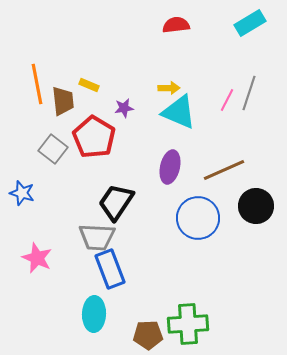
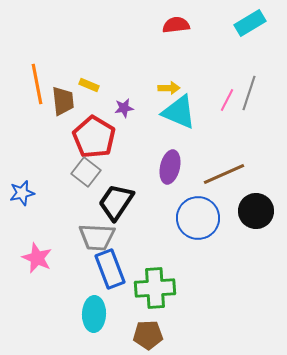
gray square: moved 33 px right, 23 px down
brown line: moved 4 px down
blue star: rotated 30 degrees counterclockwise
black circle: moved 5 px down
green cross: moved 33 px left, 36 px up
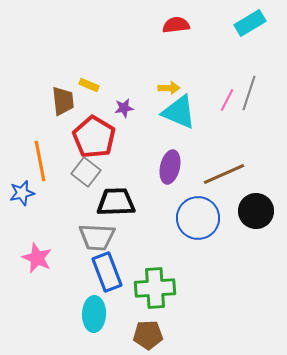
orange line: moved 3 px right, 77 px down
black trapezoid: rotated 54 degrees clockwise
blue rectangle: moved 3 px left, 3 px down
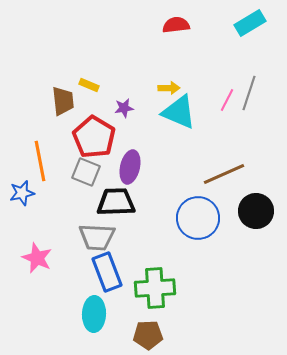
purple ellipse: moved 40 px left
gray square: rotated 16 degrees counterclockwise
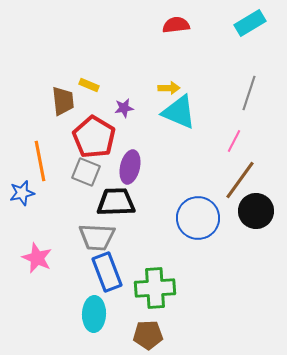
pink line: moved 7 px right, 41 px down
brown line: moved 16 px right, 6 px down; rotated 30 degrees counterclockwise
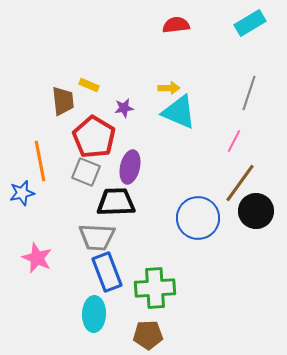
brown line: moved 3 px down
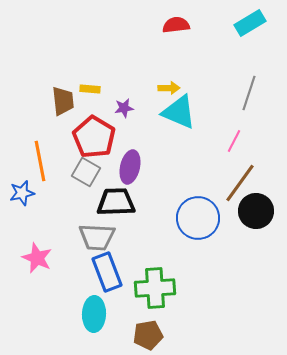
yellow rectangle: moved 1 px right, 4 px down; rotated 18 degrees counterclockwise
gray square: rotated 8 degrees clockwise
brown pentagon: rotated 8 degrees counterclockwise
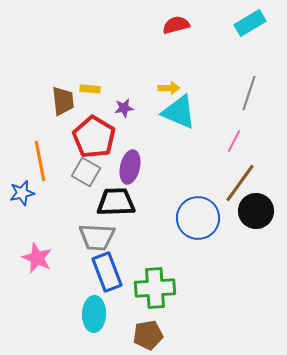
red semicircle: rotated 8 degrees counterclockwise
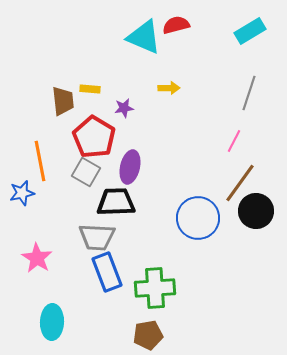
cyan rectangle: moved 8 px down
cyan triangle: moved 35 px left, 75 px up
pink star: rotated 8 degrees clockwise
cyan ellipse: moved 42 px left, 8 px down
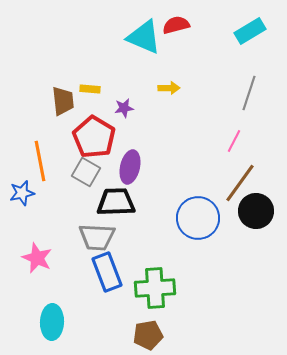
pink star: rotated 8 degrees counterclockwise
